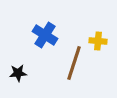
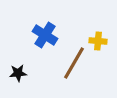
brown line: rotated 12 degrees clockwise
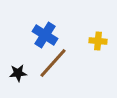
brown line: moved 21 px left; rotated 12 degrees clockwise
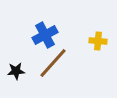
blue cross: rotated 30 degrees clockwise
black star: moved 2 px left, 2 px up
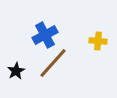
black star: rotated 24 degrees counterclockwise
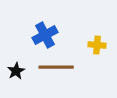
yellow cross: moved 1 px left, 4 px down
brown line: moved 3 px right, 4 px down; rotated 48 degrees clockwise
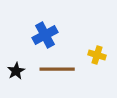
yellow cross: moved 10 px down; rotated 12 degrees clockwise
brown line: moved 1 px right, 2 px down
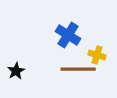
blue cross: moved 23 px right; rotated 30 degrees counterclockwise
brown line: moved 21 px right
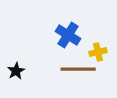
yellow cross: moved 1 px right, 3 px up; rotated 30 degrees counterclockwise
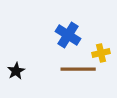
yellow cross: moved 3 px right, 1 px down
